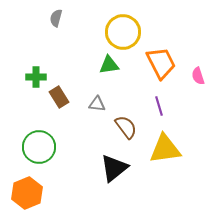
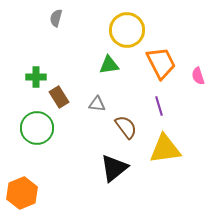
yellow circle: moved 4 px right, 2 px up
green circle: moved 2 px left, 19 px up
orange hexagon: moved 5 px left
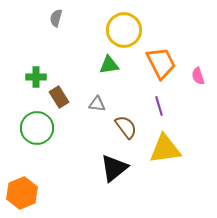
yellow circle: moved 3 px left
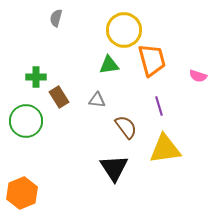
orange trapezoid: moved 9 px left, 3 px up; rotated 12 degrees clockwise
pink semicircle: rotated 54 degrees counterclockwise
gray triangle: moved 4 px up
green circle: moved 11 px left, 7 px up
black triangle: rotated 24 degrees counterclockwise
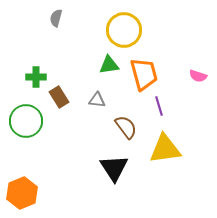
orange trapezoid: moved 8 px left, 14 px down
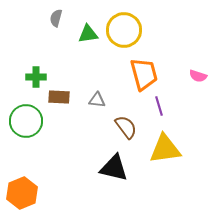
green triangle: moved 21 px left, 31 px up
brown rectangle: rotated 55 degrees counterclockwise
black triangle: rotated 44 degrees counterclockwise
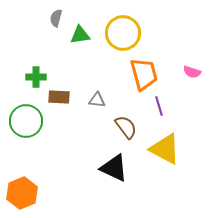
yellow circle: moved 1 px left, 3 px down
green triangle: moved 8 px left, 1 px down
pink semicircle: moved 6 px left, 4 px up
yellow triangle: rotated 36 degrees clockwise
black triangle: rotated 12 degrees clockwise
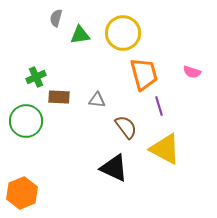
green cross: rotated 24 degrees counterclockwise
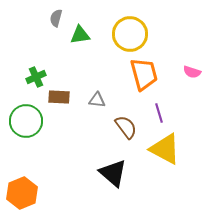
yellow circle: moved 7 px right, 1 px down
purple line: moved 7 px down
black triangle: moved 1 px left, 5 px down; rotated 16 degrees clockwise
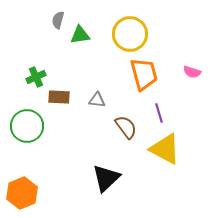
gray semicircle: moved 2 px right, 2 px down
green circle: moved 1 px right, 5 px down
black triangle: moved 7 px left, 5 px down; rotated 36 degrees clockwise
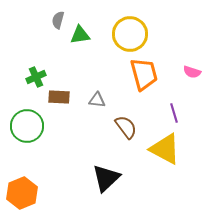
purple line: moved 15 px right
